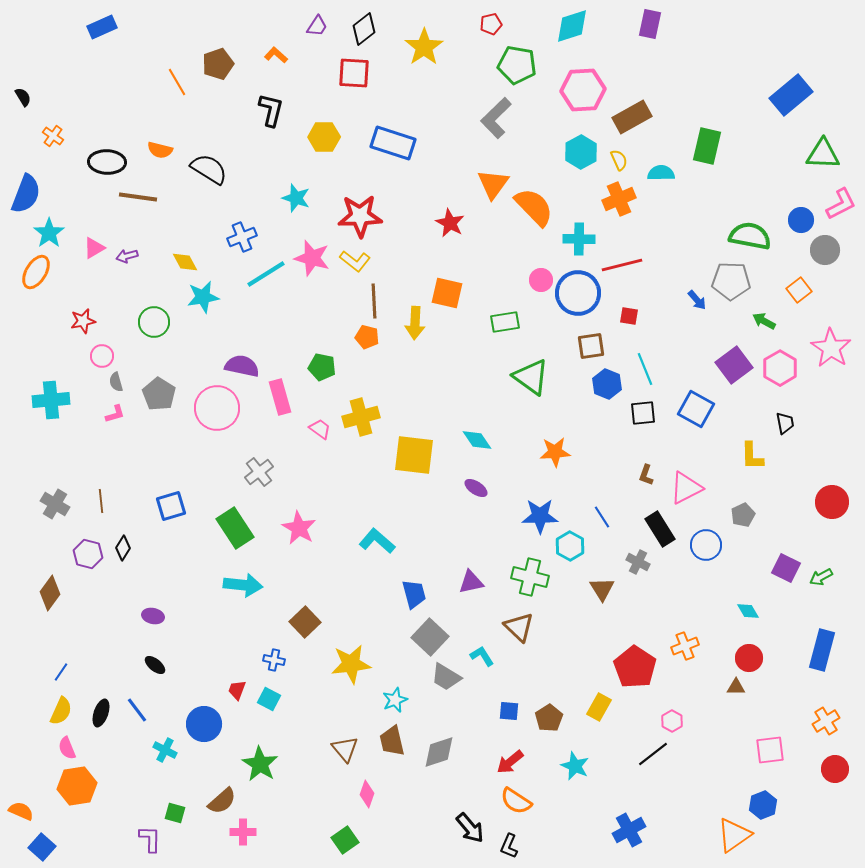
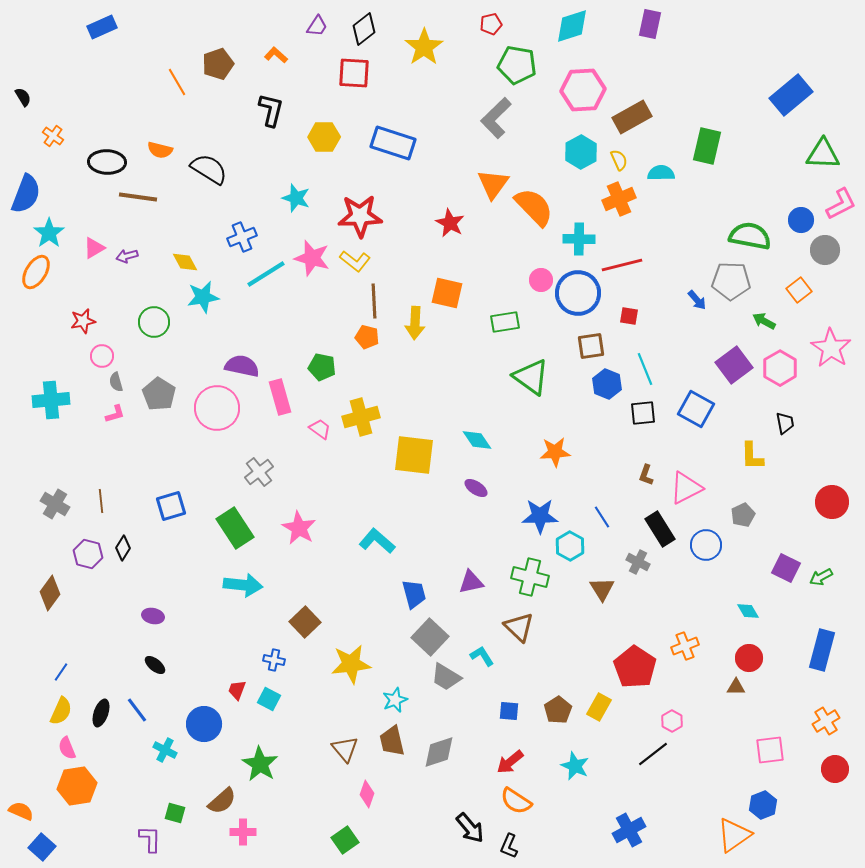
brown pentagon at (549, 718): moved 9 px right, 8 px up
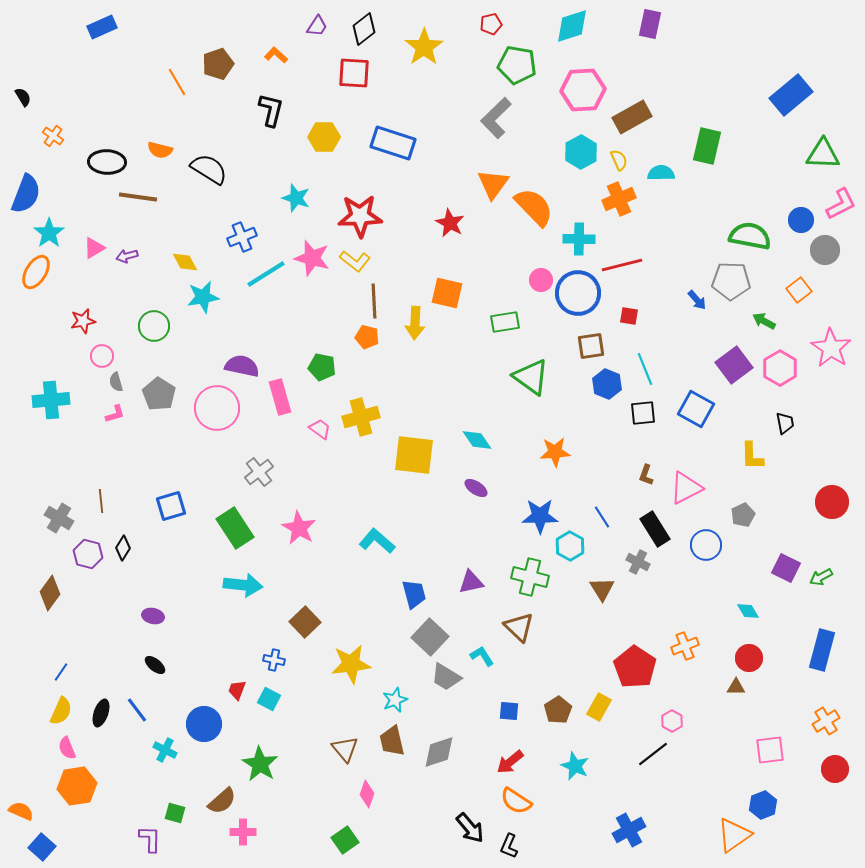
green circle at (154, 322): moved 4 px down
gray cross at (55, 504): moved 4 px right, 14 px down
black rectangle at (660, 529): moved 5 px left
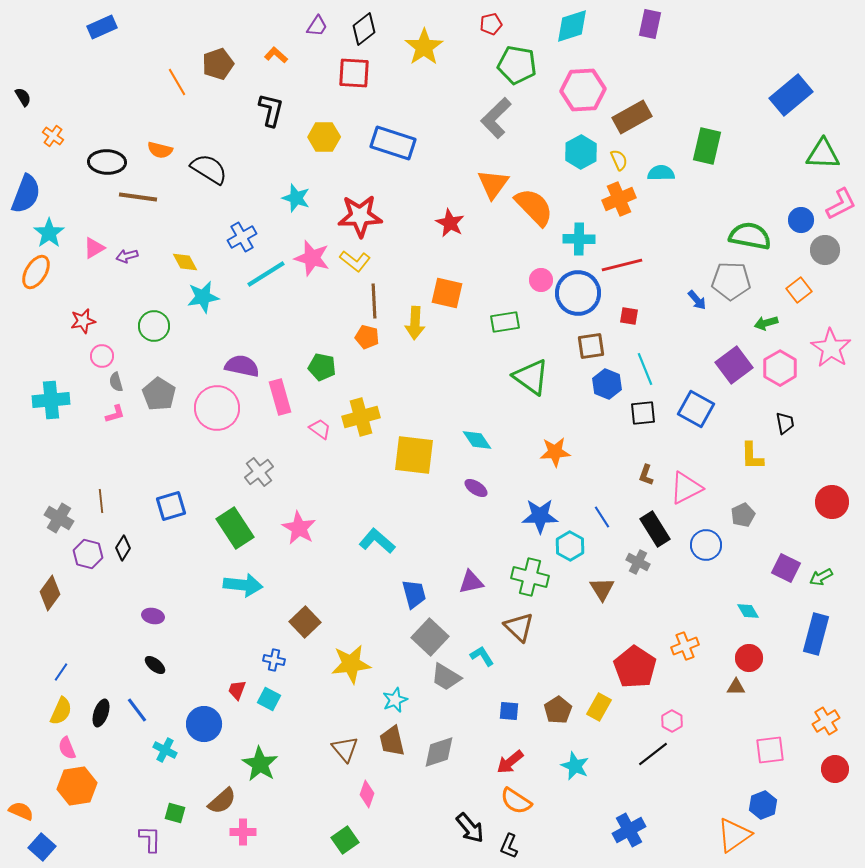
blue cross at (242, 237): rotated 8 degrees counterclockwise
green arrow at (764, 321): moved 2 px right, 2 px down; rotated 45 degrees counterclockwise
blue rectangle at (822, 650): moved 6 px left, 16 px up
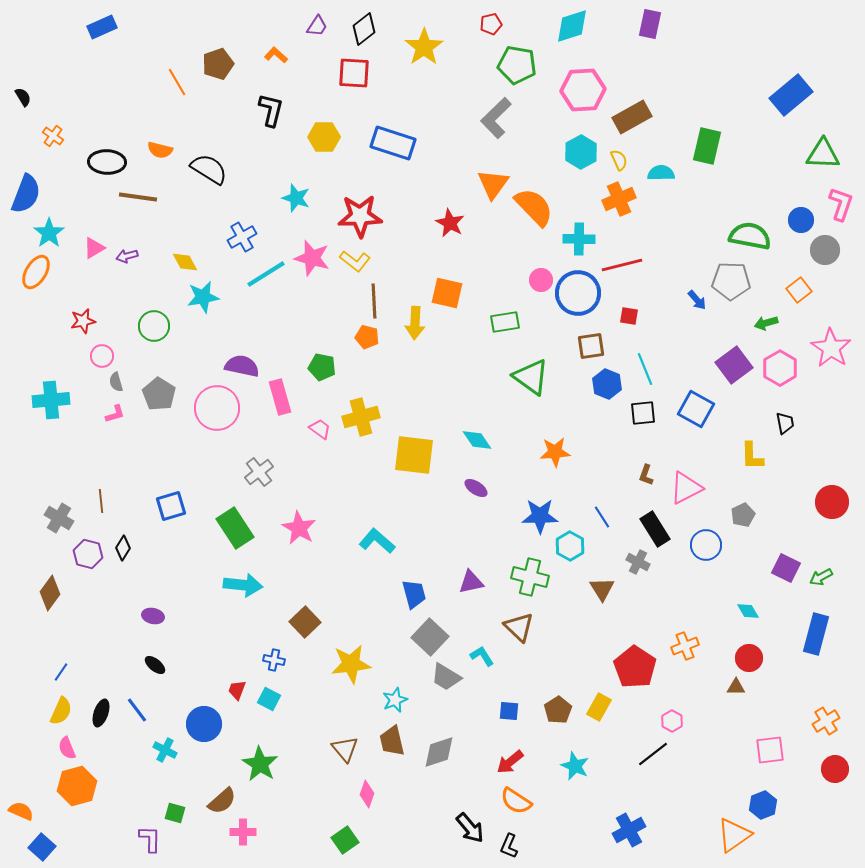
pink L-shape at (841, 204): rotated 44 degrees counterclockwise
orange hexagon at (77, 786): rotated 6 degrees counterclockwise
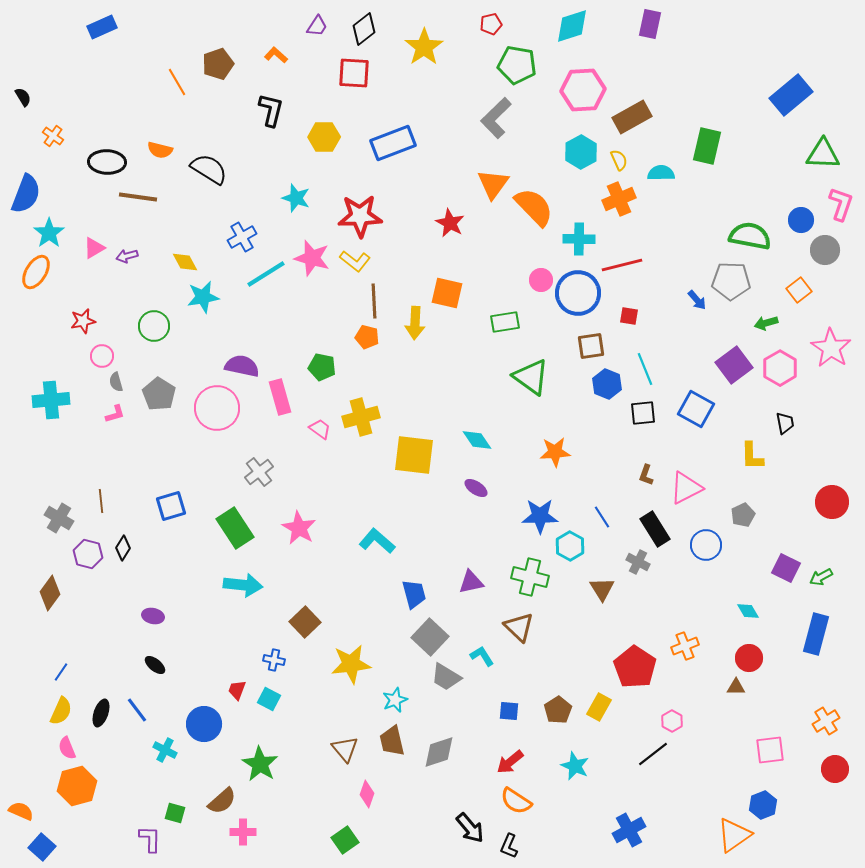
blue rectangle at (393, 143): rotated 39 degrees counterclockwise
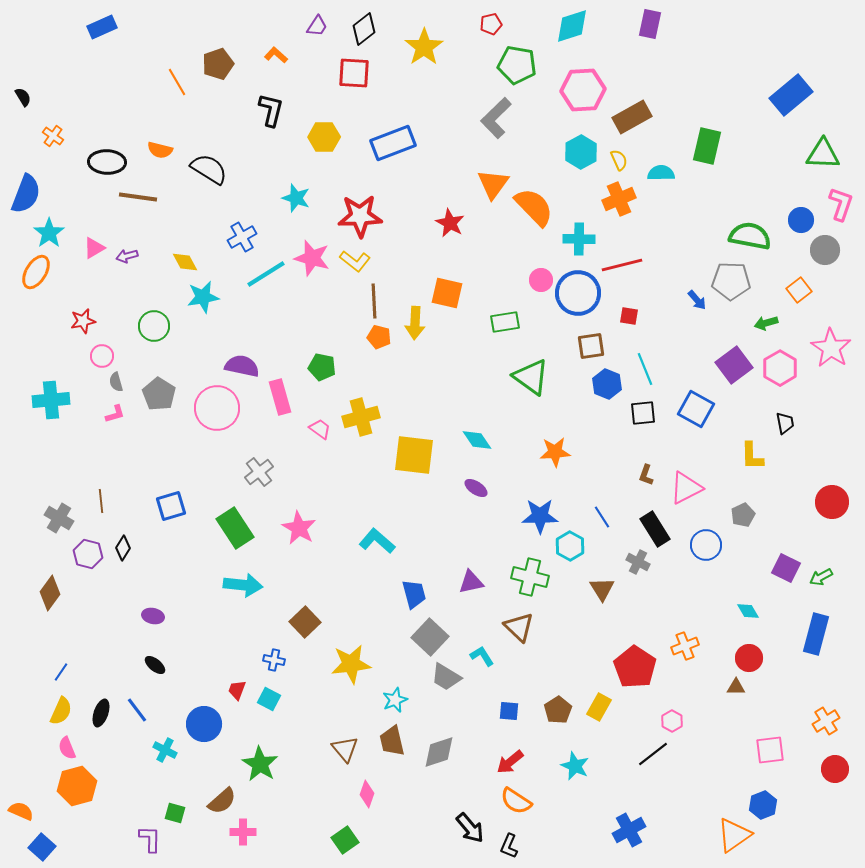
orange pentagon at (367, 337): moved 12 px right
